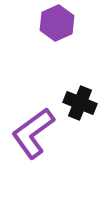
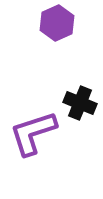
purple L-shape: rotated 18 degrees clockwise
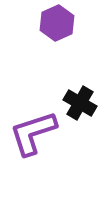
black cross: rotated 8 degrees clockwise
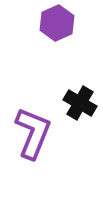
purple L-shape: rotated 130 degrees clockwise
